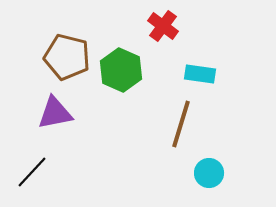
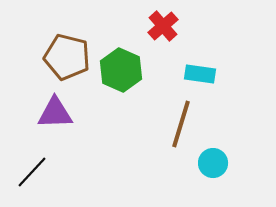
red cross: rotated 12 degrees clockwise
purple triangle: rotated 9 degrees clockwise
cyan circle: moved 4 px right, 10 px up
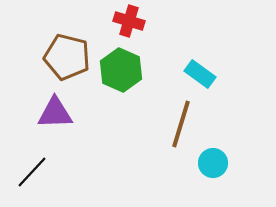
red cross: moved 34 px left, 5 px up; rotated 32 degrees counterclockwise
cyan rectangle: rotated 28 degrees clockwise
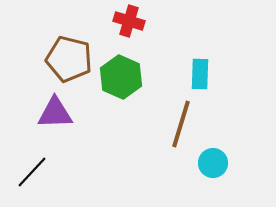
brown pentagon: moved 2 px right, 2 px down
green hexagon: moved 7 px down
cyan rectangle: rotated 56 degrees clockwise
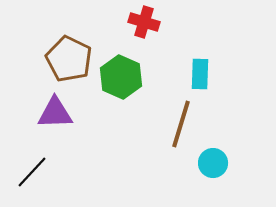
red cross: moved 15 px right, 1 px down
brown pentagon: rotated 12 degrees clockwise
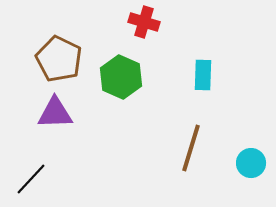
brown pentagon: moved 10 px left
cyan rectangle: moved 3 px right, 1 px down
brown line: moved 10 px right, 24 px down
cyan circle: moved 38 px right
black line: moved 1 px left, 7 px down
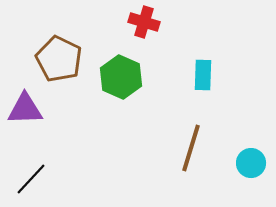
purple triangle: moved 30 px left, 4 px up
